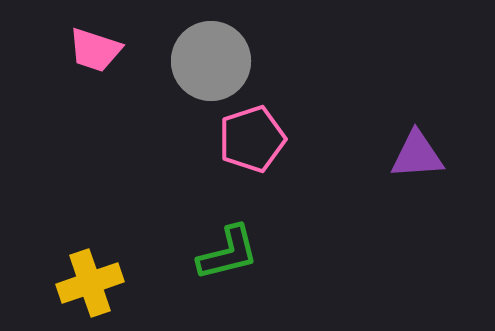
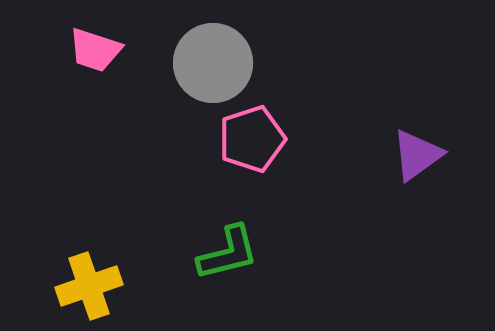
gray circle: moved 2 px right, 2 px down
purple triangle: rotated 32 degrees counterclockwise
yellow cross: moved 1 px left, 3 px down
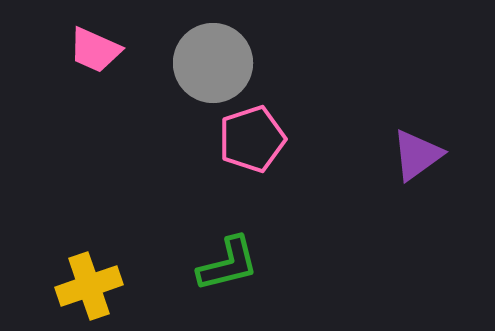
pink trapezoid: rotated 6 degrees clockwise
green L-shape: moved 11 px down
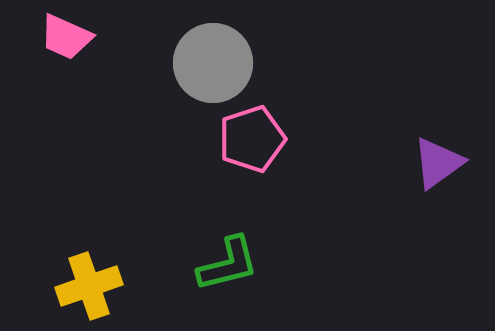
pink trapezoid: moved 29 px left, 13 px up
purple triangle: moved 21 px right, 8 px down
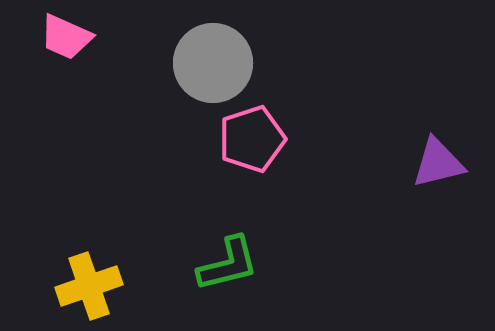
purple triangle: rotated 22 degrees clockwise
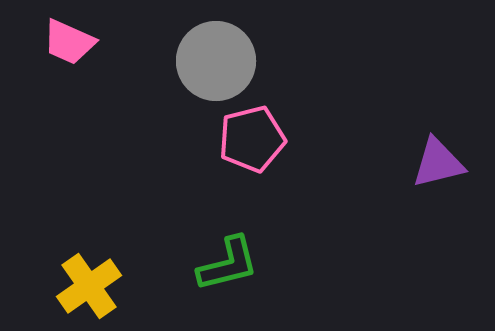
pink trapezoid: moved 3 px right, 5 px down
gray circle: moved 3 px right, 2 px up
pink pentagon: rotated 4 degrees clockwise
yellow cross: rotated 16 degrees counterclockwise
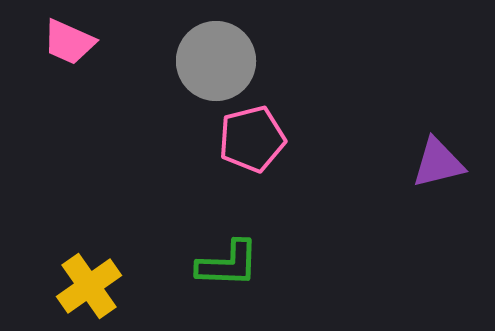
green L-shape: rotated 16 degrees clockwise
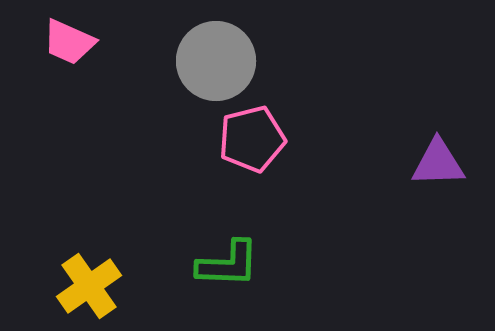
purple triangle: rotated 12 degrees clockwise
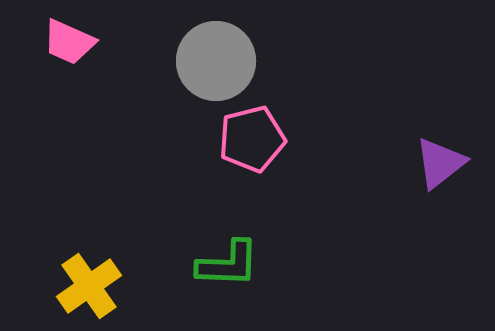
purple triangle: moved 2 px right; rotated 36 degrees counterclockwise
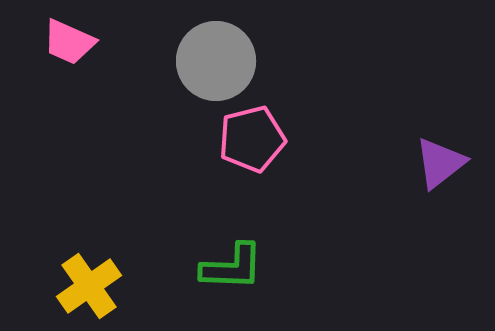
green L-shape: moved 4 px right, 3 px down
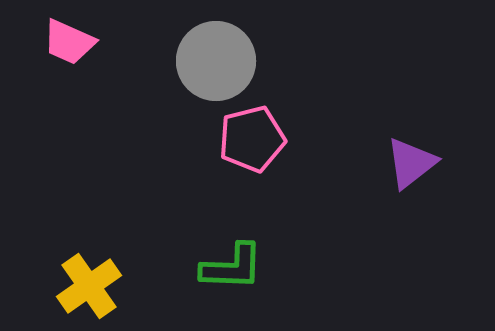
purple triangle: moved 29 px left
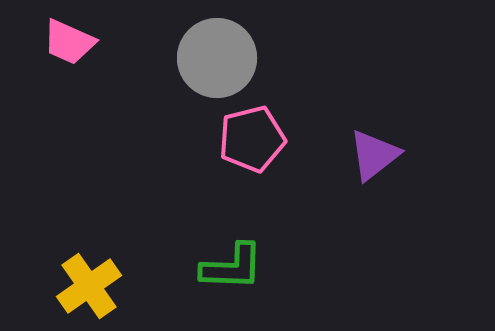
gray circle: moved 1 px right, 3 px up
purple triangle: moved 37 px left, 8 px up
